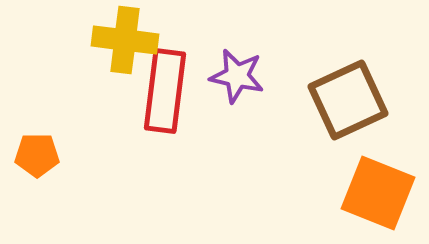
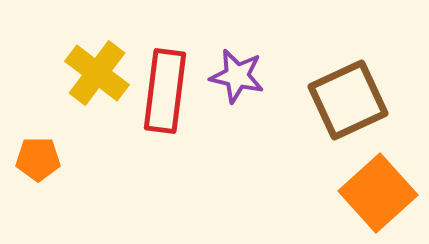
yellow cross: moved 28 px left, 33 px down; rotated 30 degrees clockwise
orange pentagon: moved 1 px right, 4 px down
orange square: rotated 26 degrees clockwise
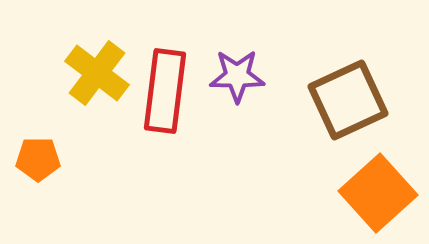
purple star: rotated 12 degrees counterclockwise
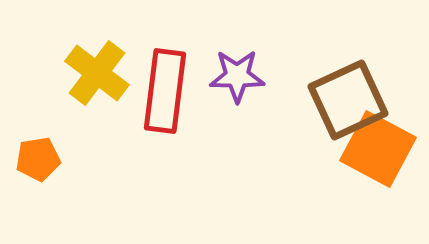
orange pentagon: rotated 9 degrees counterclockwise
orange square: moved 44 px up; rotated 20 degrees counterclockwise
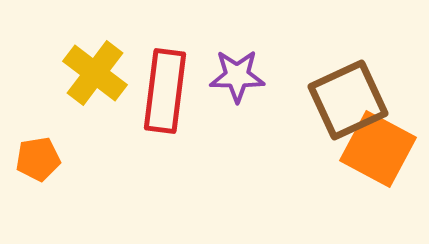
yellow cross: moved 2 px left
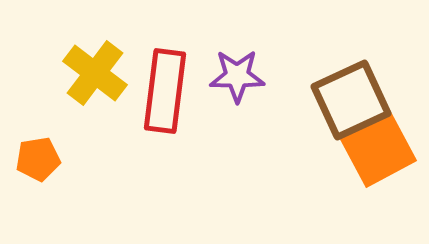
brown square: moved 3 px right
orange square: rotated 34 degrees clockwise
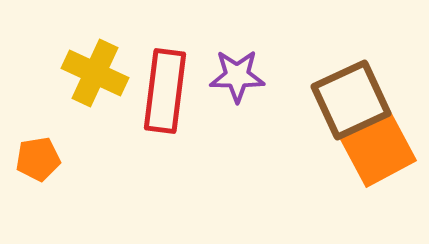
yellow cross: rotated 12 degrees counterclockwise
